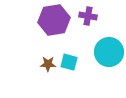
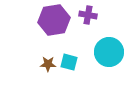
purple cross: moved 1 px up
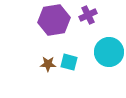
purple cross: rotated 36 degrees counterclockwise
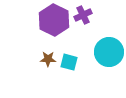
purple cross: moved 5 px left
purple hexagon: rotated 24 degrees counterclockwise
brown star: moved 5 px up
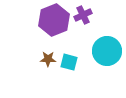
purple hexagon: rotated 12 degrees clockwise
cyan circle: moved 2 px left, 1 px up
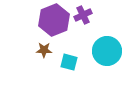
brown star: moved 4 px left, 9 px up
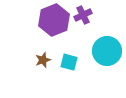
brown star: moved 1 px left, 10 px down; rotated 21 degrees counterclockwise
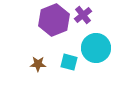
purple cross: rotated 12 degrees counterclockwise
cyan circle: moved 11 px left, 3 px up
brown star: moved 5 px left, 4 px down; rotated 21 degrees clockwise
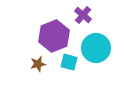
purple cross: rotated 12 degrees counterclockwise
purple hexagon: moved 16 px down
brown star: rotated 14 degrees counterclockwise
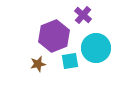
cyan square: moved 1 px right, 1 px up; rotated 24 degrees counterclockwise
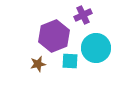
purple cross: rotated 24 degrees clockwise
cyan square: rotated 12 degrees clockwise
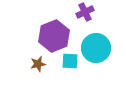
purple cross: moved 2 px right, 3 px up
